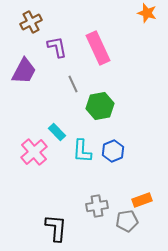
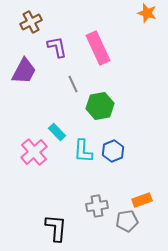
cyan L-shape: moved 1 px right
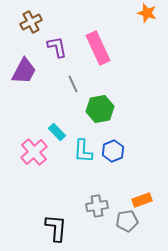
green hexagon: moved 3 px down
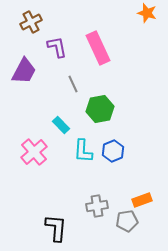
cyan rectangle: moved 4 px right, 7 px up
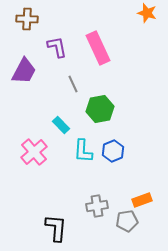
brown cross: moved 4 px left, 3 px up; rotated 30 degrees clockwise
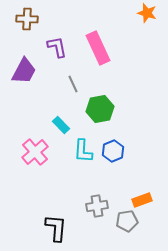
pink cross: moved 1 px right
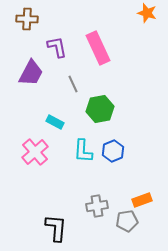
purple trapezoid: moved 7 px right, 2 px down
cyan rectangle: moved 6 px left, 3 px up; rotated 18 degrees counterclockwise
